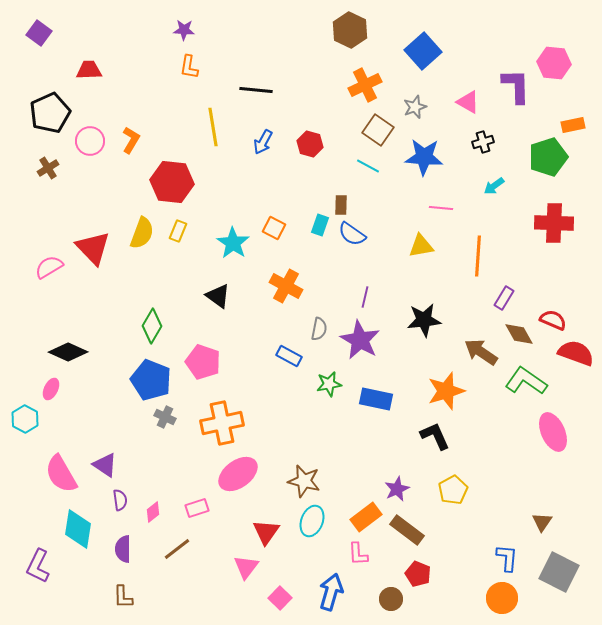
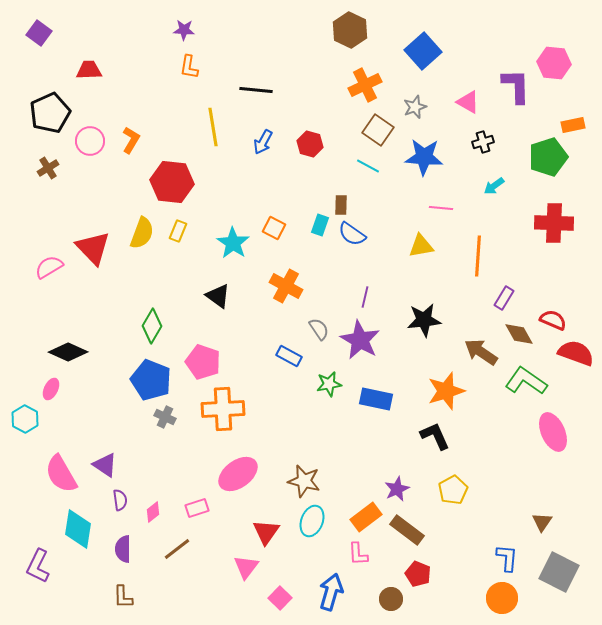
gray semicircle at (319, 329): rotated 45 degrees counterclockwise
orange cross at (222, 423): moved 1 px right, 14 px up; rotated 9 degrees clockwise
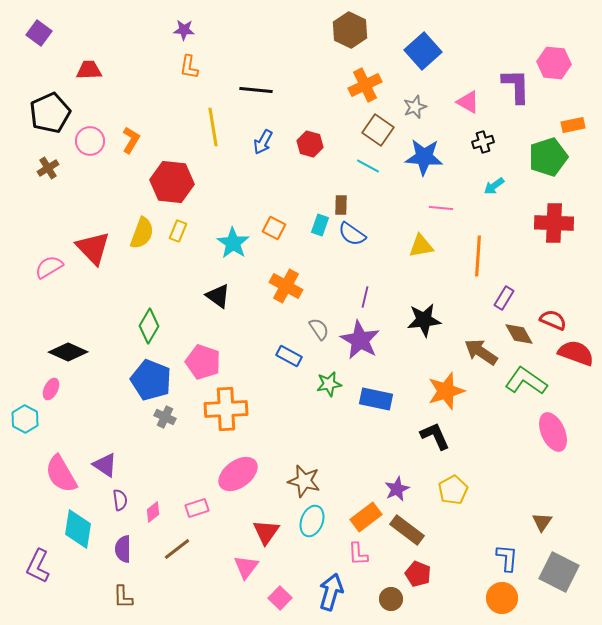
green diamond at (152, 326): moved 3 px left
orange cross at (223, 409): moved 3 px right
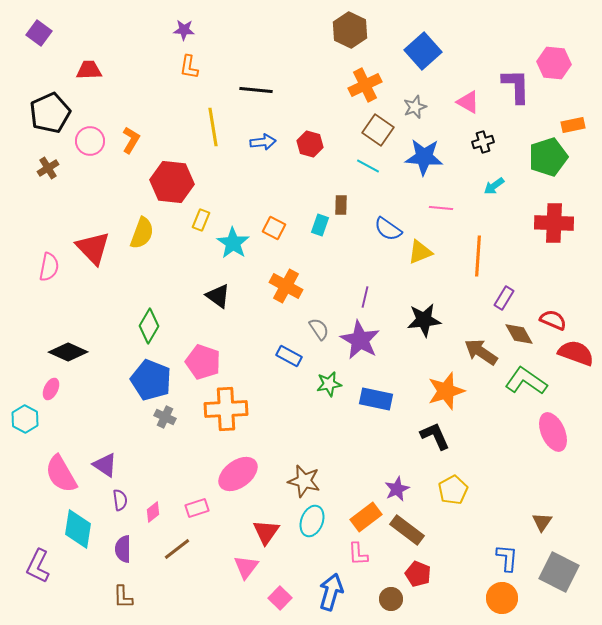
blue arrow at (263, 142): rotated 125 degrees counterclockwise
yellow rectangle at (178, 231): moved 23 px right, 11 px up
blue semicircle at (352, 234): moved 36 px right, 5 px up
yellow triangle at (421, 246): moved 1 px left, 6 px down; rotated 12 degrees counterclockwise
pink semicircle at (49, 267): rotated 132 degrees clockwise
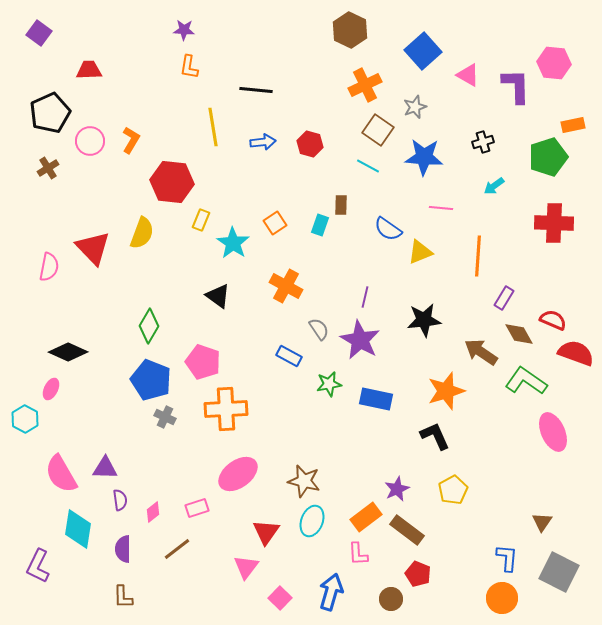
pink triangle at (468, 102): moved 27 px up
orange square at (274, 228): moved 1 px right, 5 px up; rotated 30 degrees clockwise
purple triangle at (105, 465): moved 3 px down; rotated 32 degrees counterclockwise
